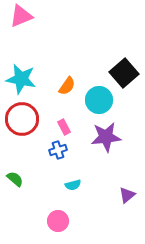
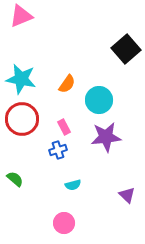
black square: moved 2 px right, 24 px up
orange semicircle: moved 2 px up
purple triangle: rotated 36 degrees counterclockwise
pink circle: moved 6 px right, 2 px down
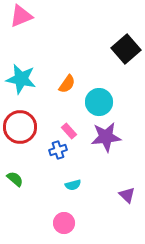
cyan circle: moved 2 px down
red circle: moved 2 px left, 8 px down
pink rectangle: moved 5 px right, 4 px down; rotated 14 degrees counterclockwise
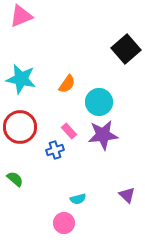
purple star: moved 3 px left, 2 px up
blue cross: moved 3 px left
cyan semicircle: moved 5 px right, 14 px down
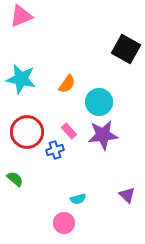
black square: rotated 20 degrees counterclockwise
red circle: moved 7 px right, 5 px down
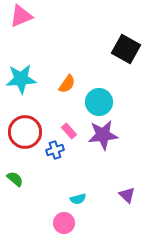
cyan star: rotated 16 degrees counterclockwise
red circle: moved 2 px left
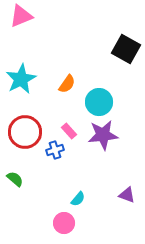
cyan star: rotated 24 degrees counterclockwise
purple triangle: rotated 24 degrees counterclockwise
cyan semicircle: rotated 35 degrees counterclockwise
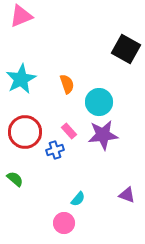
orange semicircle: rotated 54 degrees counterclockwise
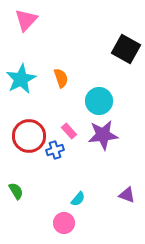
pink triangle: moved 5 px right, 4 px down; rotated 25 degrees counterclockwise
orange semicircle: moved 6 px left, 6 px up
cyan circle: moved 1 px up
red circle: moved 4 px right, 4 px down
green semicircle: moved 1 px right, 12 px down; rotated 18 degrees clockwise
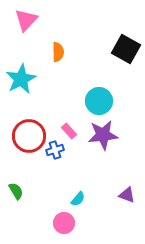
orange semicircle: moved 3 px left, 26 px up; rotated 18 degrees clockwise
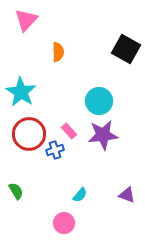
cyan star: moved 13 px down; rotated 12 degrees counterclockwise
red circle: moved 2 px up
cyan semicircle: moved 2 px right, 4 px up
